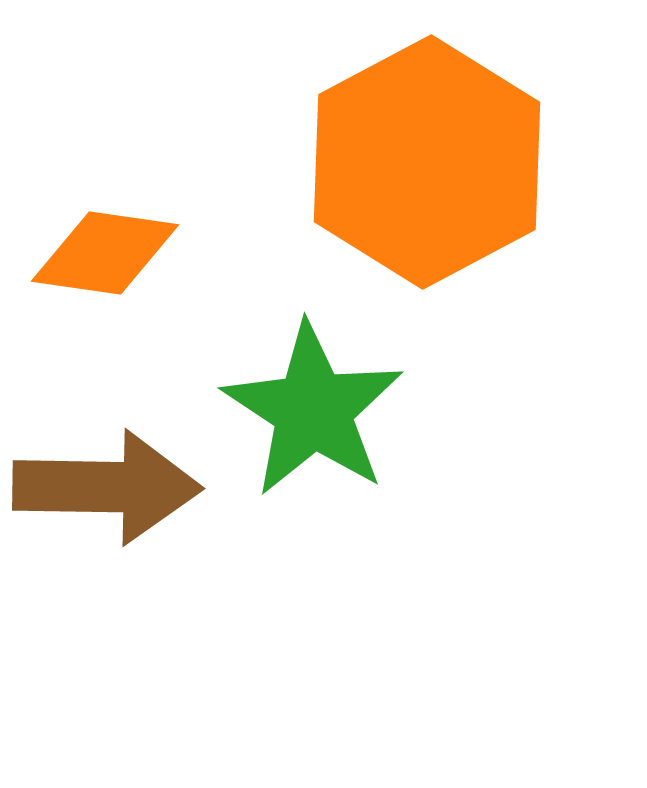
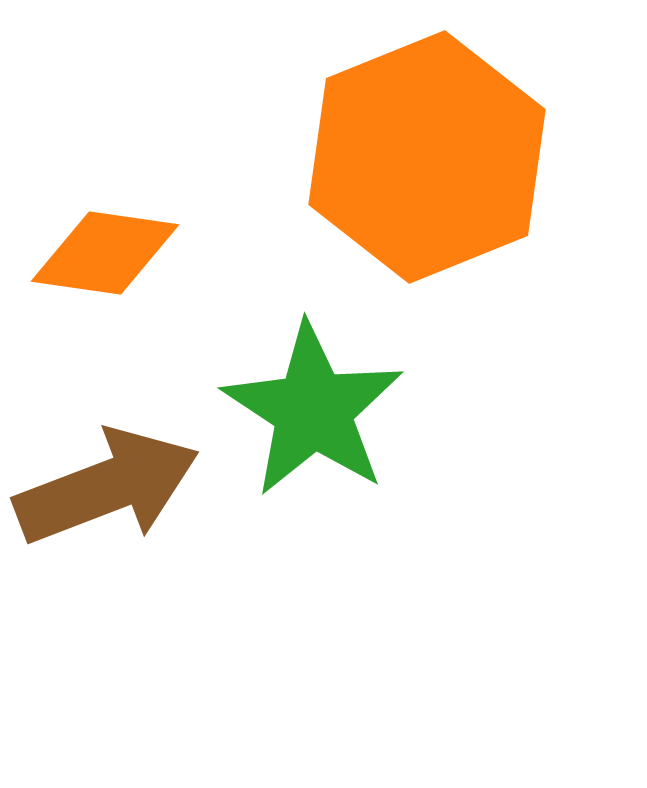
orange hexagon: moved 5 px up; rotated 6 degrees clockwise
brown arrow: rotated 22 degrees counterclockwise
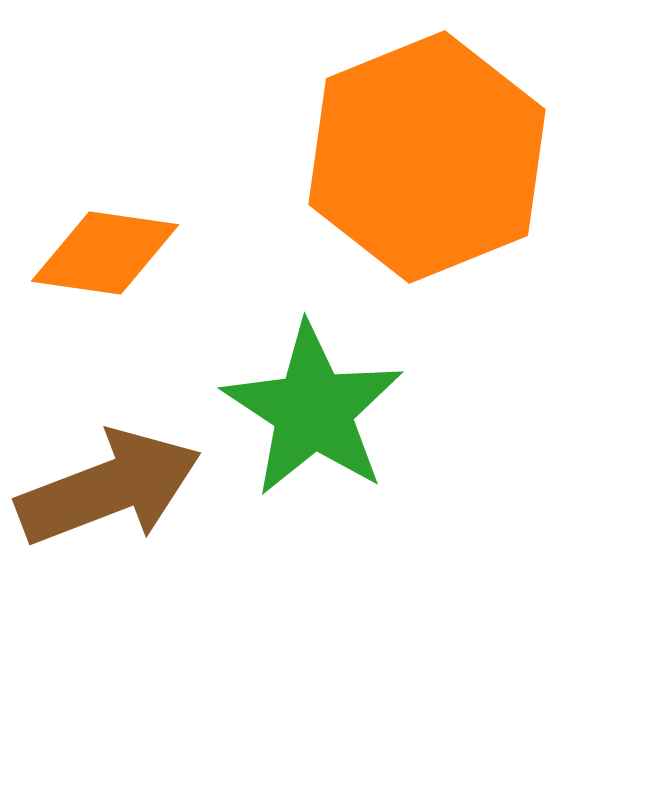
brown arrow: moved 2 px right, 1 px down
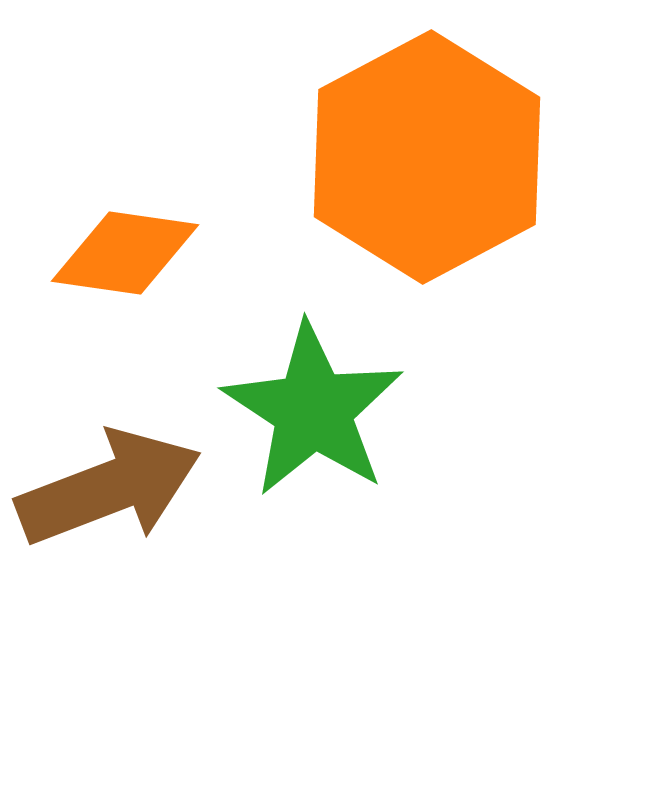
orange hexagon: rotated 6 degrees counterclockwise
orange diamond: moved 20 px right
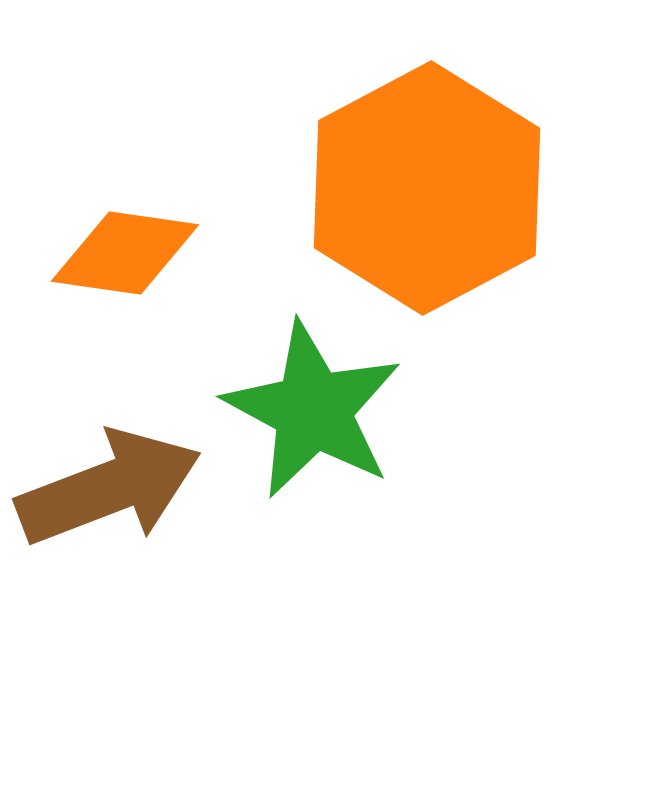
orange hexagon: moved 31 px down
green star: rotated 5 degrees counterclockwise
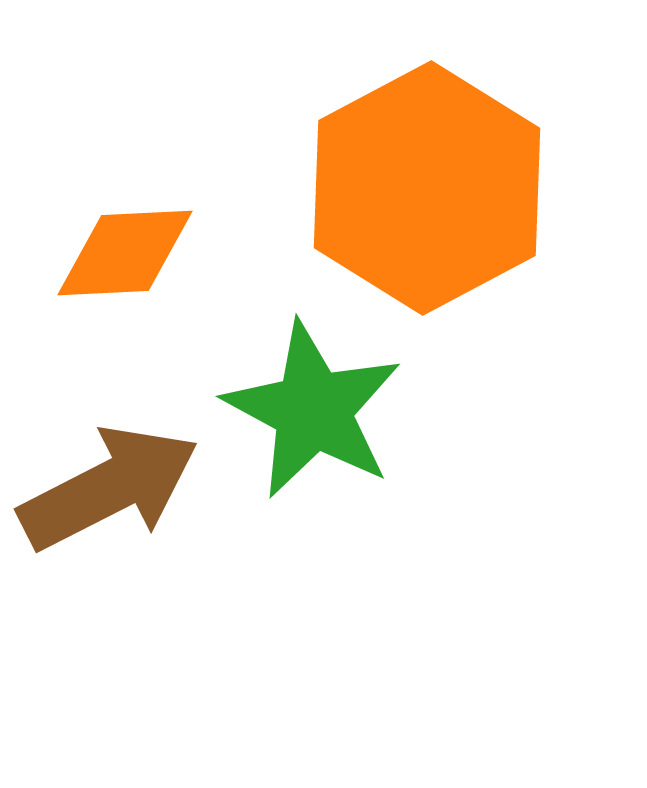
orange diamond: rotated 11 degrees counterclockwise
brown arrow: rotated 6 degrees counterclockwise
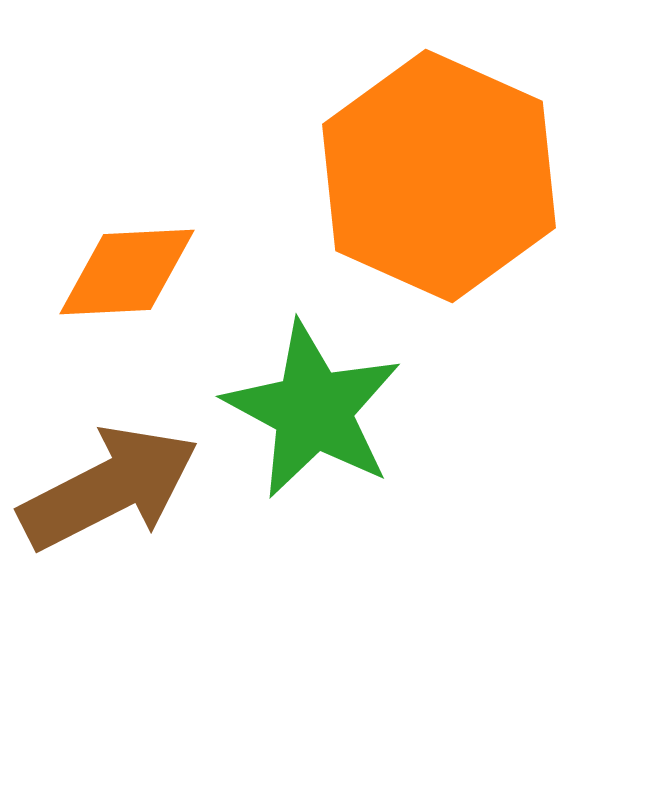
orange hexagon: moved 12 px right, 12 px up; rotated 8 degrees counterclockwise
orange diamond: moved 2 px right, 19 px down
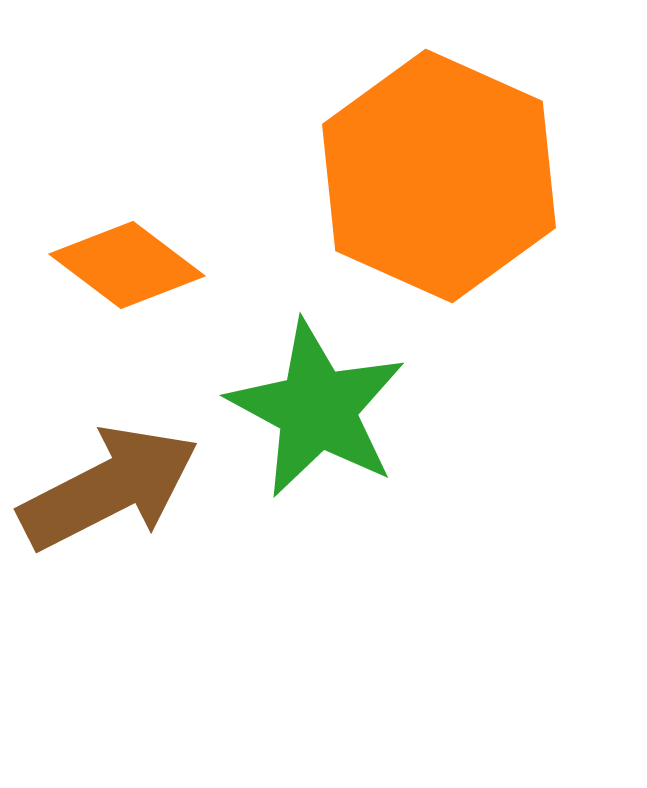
orange diamond: moved 7 px up; rotated 40 degrees clockwise
green star: moved 4 px right, 1 px up
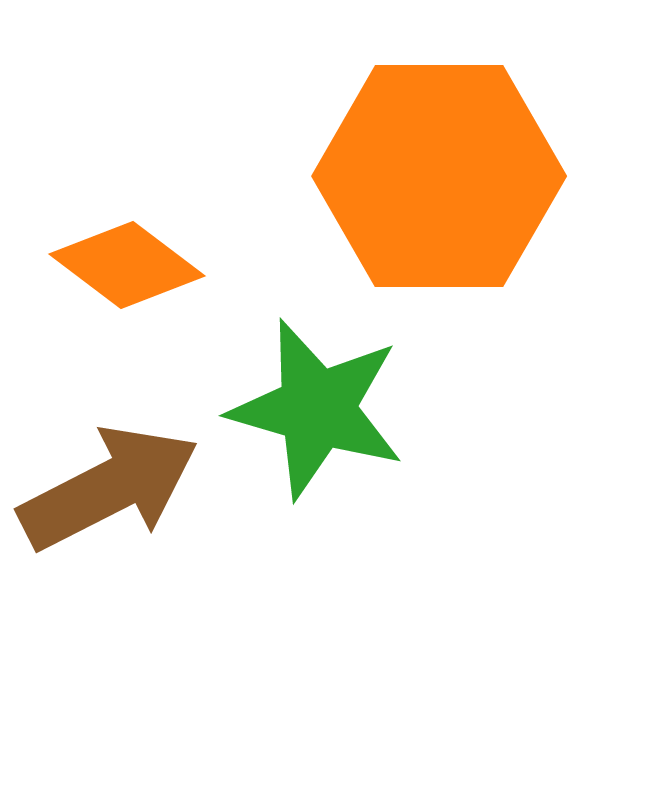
orange hexagon: rotated 24 degrees counterclockwise
green star: rotated 12 degrees counterclockwise
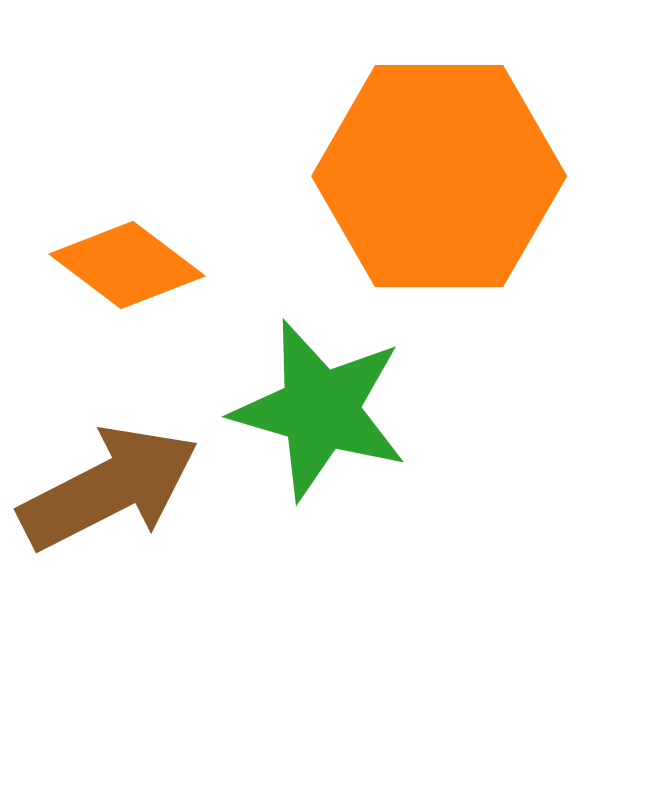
green star: moved 3 px right, 1 px down
